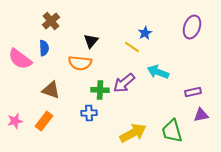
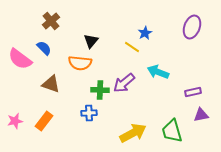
blue semicircle: rotated 42 degrees counterclockwise
brown triangle: moved 6 px up
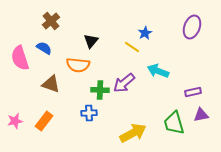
blue semicircle: rotated 14 degrees counterclockwise
pink semicircle: moved 1 px up; rotated 35 degrees clockwise
orange semicircle: moved 2 px left, 2 px down
cyan arrow: moved 1 px up
green trapezoid: moved 2 px right, 8 px up
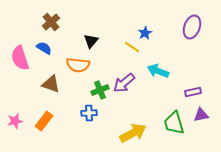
brown cross: moved 1 px down
green cross: rotated 24 degrees counterclockwise
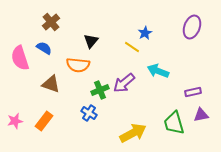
blue cross: rotated 35 degrees clockwise
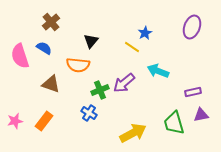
pink semicircle: moved 2 px up
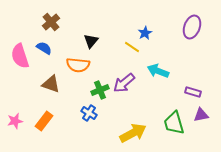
purple rectangle: rotated 28 degrees clockwise
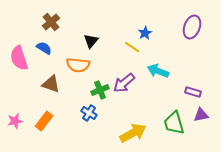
pink semicircle: moved 1 px left, 2 px down
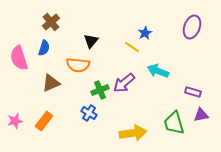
blue semicircle: rotated 77 degrees clockwise
brown triangle: moved 1 px up; rotated 42 degrees counterclockwise
yellow arrow: rotated 20 degrees clockwise
